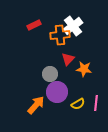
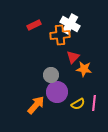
white cross: moved 3 px left, 2 px up; rotated 24 degrees counterclockwise
red triangle: moved 5 px right, 2 px up
gray circle: moved 1 px right, 1 px down
pink line: moved 2 px left
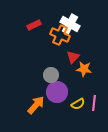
orange cross: rotated 30 degrees clockwise
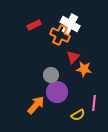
yellow semicircle: moved 11 px down
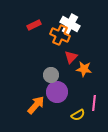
red triangle: moved 2 px left
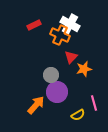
orange star: rotated 21 degrees counterclockwise
pink line: rotated 21 degrees counterclockwise
